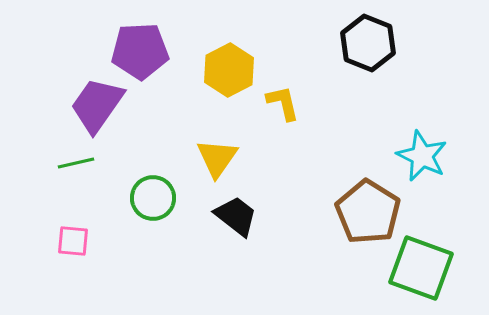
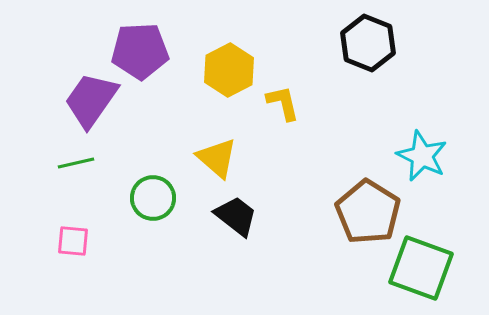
purple trapezoid: moved 6 px left, 5 px up
yellow triangle: rotated 24 degrees counterclockwise
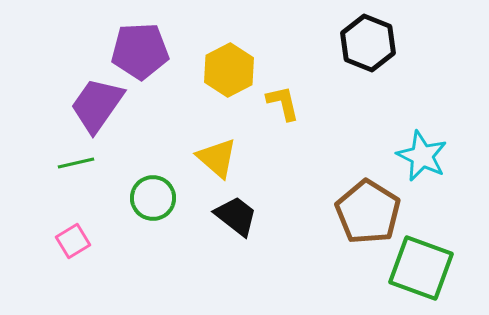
purple trapezoid: moved 6 px right, 5 px down
pink square: rotated 36 degrees counterclockwise
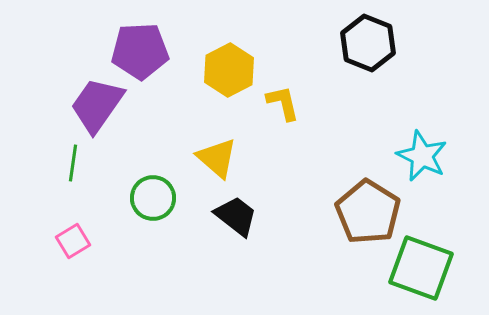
green line: moved 3 px left; rotated 69 degrees counterclockwise
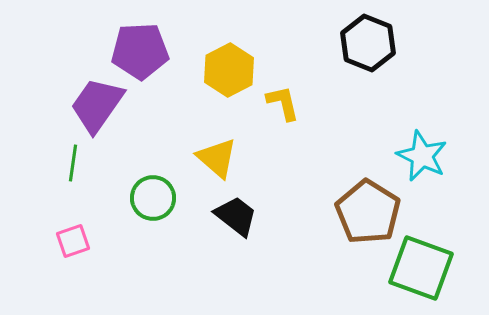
pink square: rotated 12 degrees clockwise
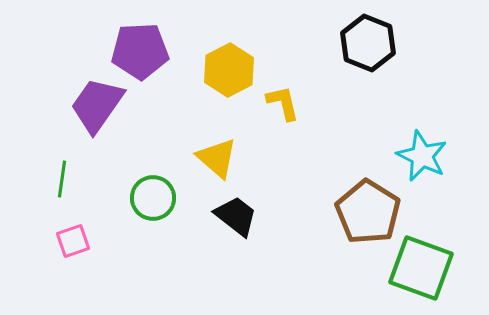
green line: moved 11 px left, 16 px down
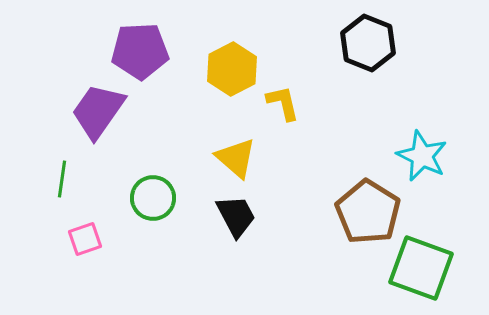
yellow hexagon: moved 3 px right, 1 px up
purple trapezoid: moved 1 px right, 6 px down
yellow triangle: moved 19 px right
black trapezoid: rotated 24 degrees clockwise
pink square: moved 12 px right, 2 px up
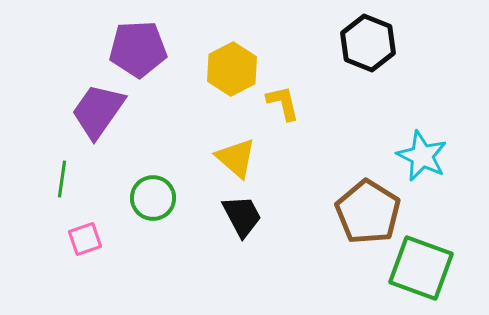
purple pentagon: moved 2 px left, 2 px up
black trapezoid: moved 6 px right
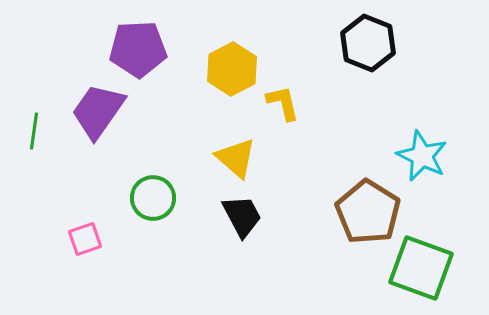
green line: moved 28 px left, 48 px up
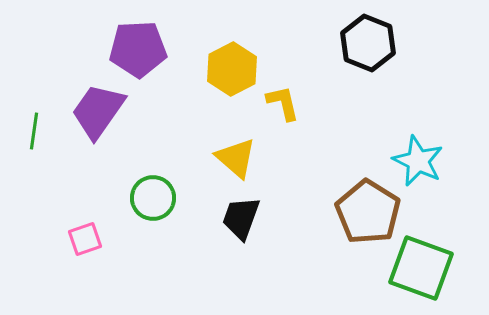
cyan star: moved 4 px left, 5 px down
black trapezoid: moved 1 px left, 2 px down; rotated 132 degrees counterclockwise
